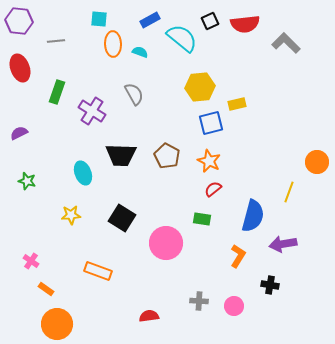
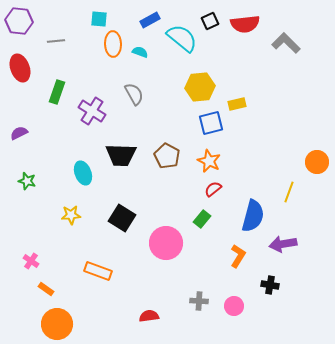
green rectangle at (202, 219): rotated 60 degrees counterclockwise
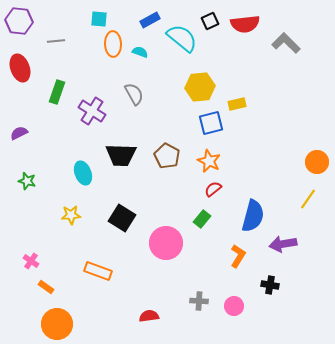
yellow line at (289, 192): moved 19 px right, 7 px down; rotated 15 degrees clockwise
orange rectangle at (46, 289): moved 2 px up
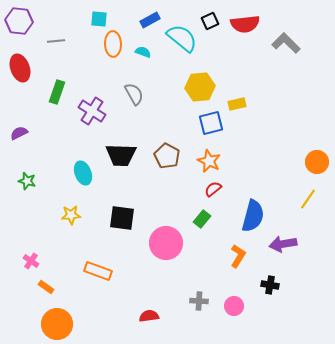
cyan semicircle at (140, 52): moved 3 px right
black square at (122, 218): rotated 24 degrees counterclockwise
